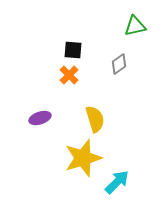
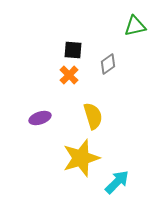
gray diamond: moved 11 px left
yellow semicircle: moved 2 px left, 3 px up
yellow star: moved 2 px left
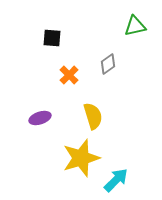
black square: moved 21 px left, 12 px up
cyan arrow: moved 1 px left, 2 px up
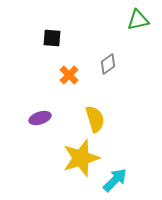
green triangle: moved 3 px right, 6 px up
yellow semicircle: moved 2 px right, 3 px down
cyan arrow: moved 1 px left
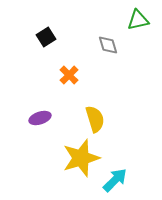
black square: moved 6 px left, 1 px up; rotated 36 degrees counterclockwise
gray diamond: moved 19 px up; rotated 70 degrees counterclockwise
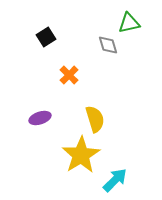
green triangle: moved 9 px left, 3 px down
yellow star: moved 3 px up; rotated 15 degrees counterclockwise
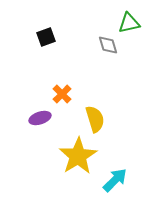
black square: rotated 12 degrees clockwise
orange cross: moved 7 px left, 19 px down
yellow star: moved 3 px left, 1 px down
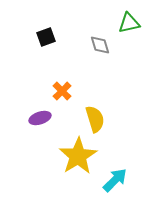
gray diamond: moved 8 px left
orange cross: moved 3 px up
